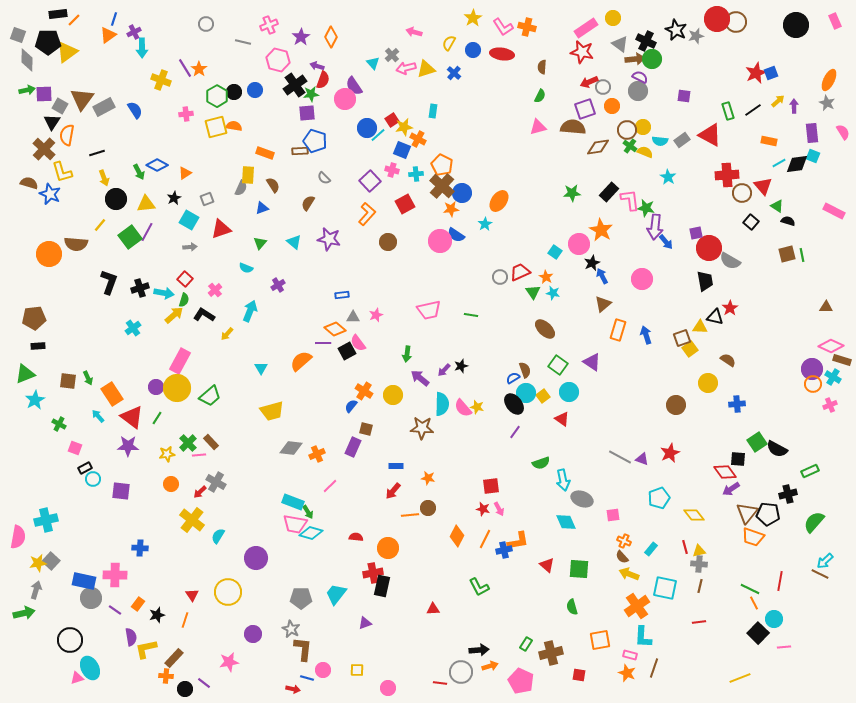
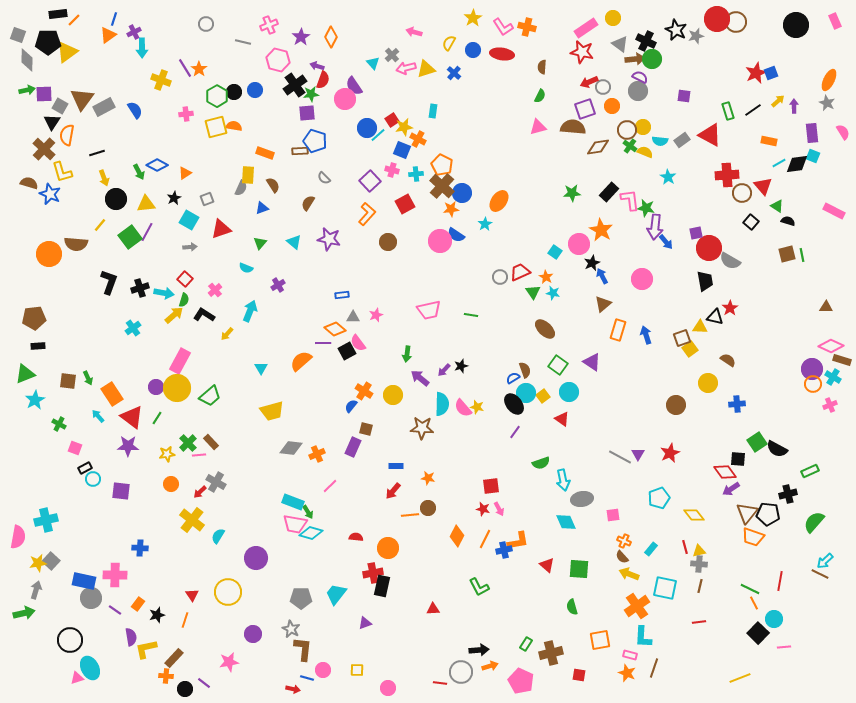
purple triangle at (642, 459): moved 4 px left, 5 px up; rotated 40 degrees clockwise
gray ellipse at (582, 499): rotated 30 degrees counterclockwise
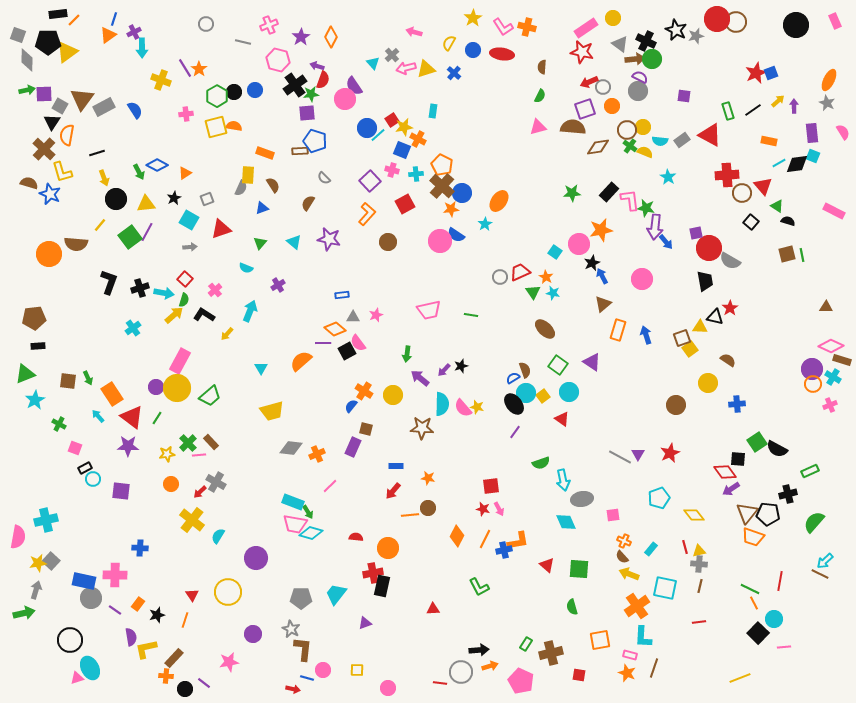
orange star at (601, 230): rotated 30 degrees clockwise
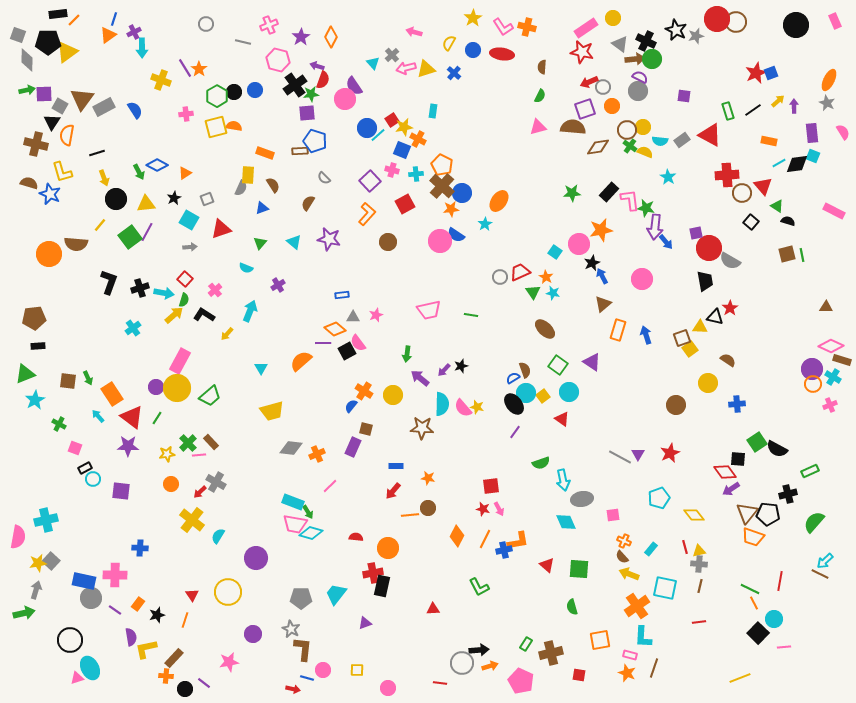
brown cross at (44, 149): moved 8 px left, 5 px up; rotated 30 degrees counterclockwise
gray circle at (461, 672): moved 1 px right, 9 px up
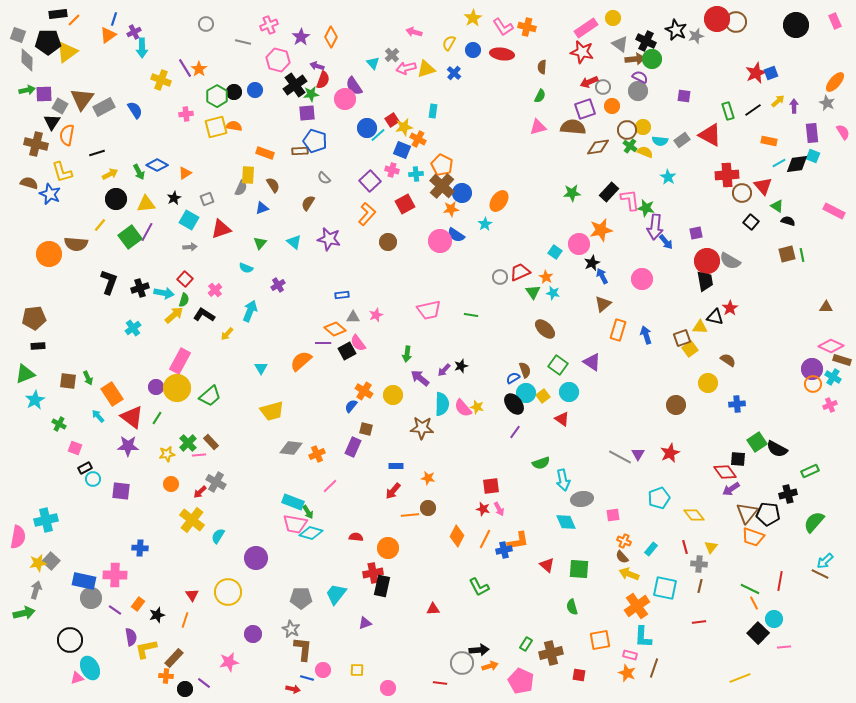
orange ellipse at (829, 80): moved 6 px right, 2 px down; rotated 15 degrees clockwise
yellow arrow at (104, 178): moved 6 px right, 4 px up; rotated 98 degrees counterclockwise
red circle at (709, 248): moved 2 px left, 13 px down
yellow triangle at (699, 551): moved 12 px right, 4 px up; rotated 40 degrees counterclockwise
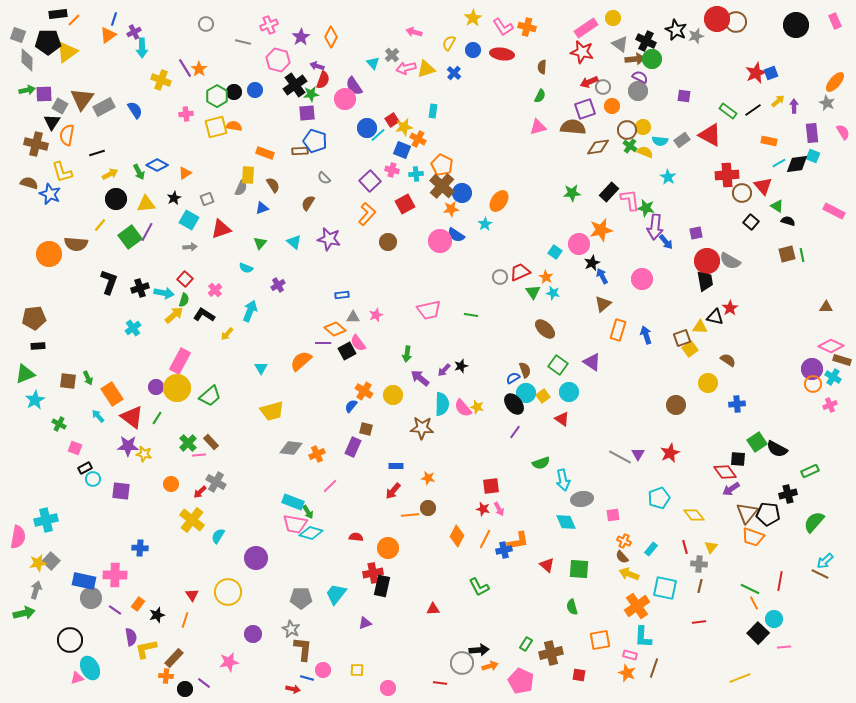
green rectangle at (728, 111): rotated 36 degrees counterclockwise
yellow star at (167, 454): moved 23 px left; rotated 21 degrees clockwise
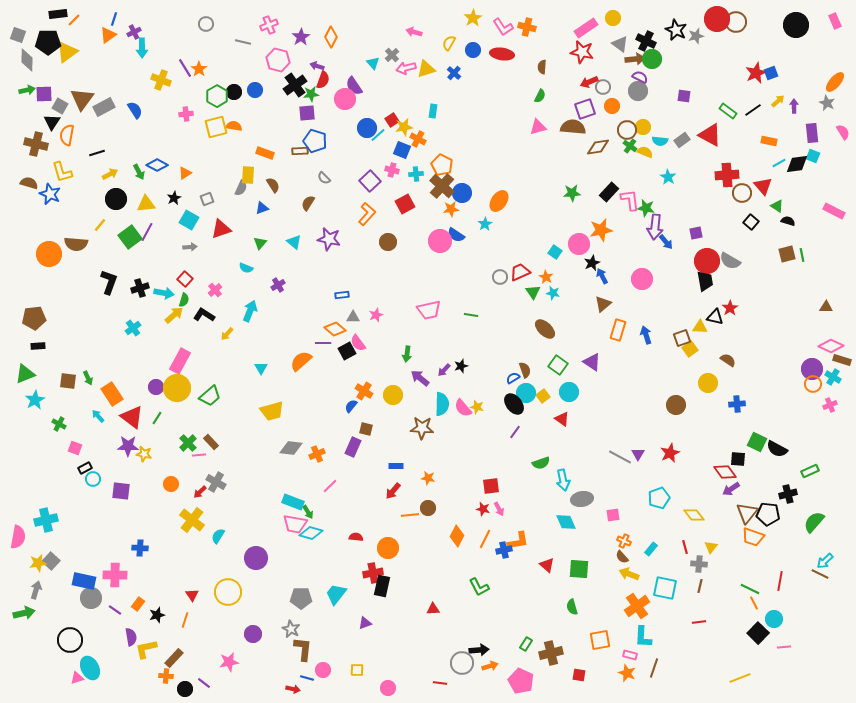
green square at (757, 442): rotated 30 degrees counterclockwise
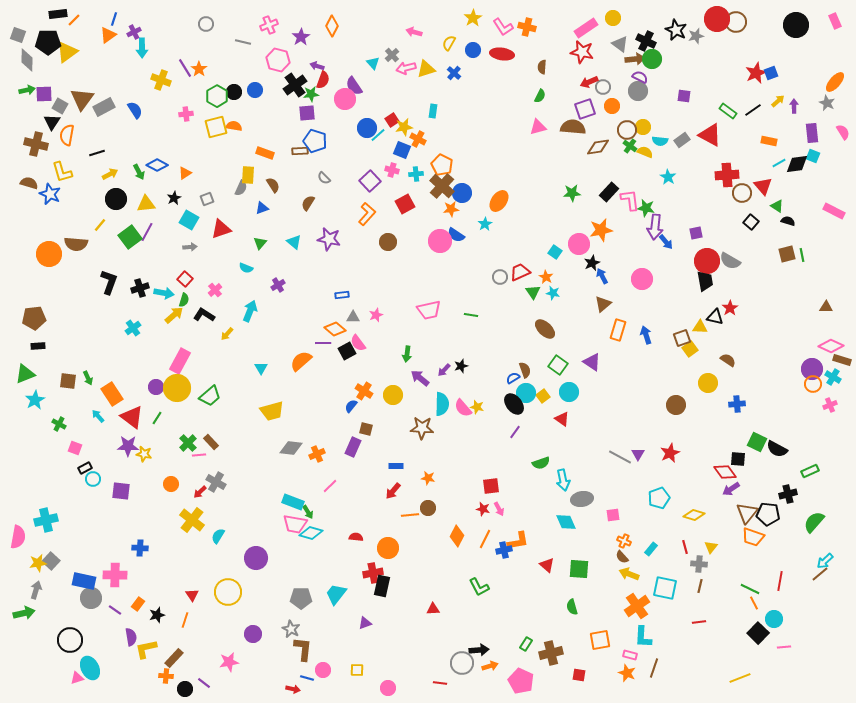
orange diamond at (331, 37): moved 1 px right, 11 px up
yellow diamond at (694, 515): rotated 35 degrees counterclockwise
brown line at (820, 574): rotated 66 degrees counterclockwise
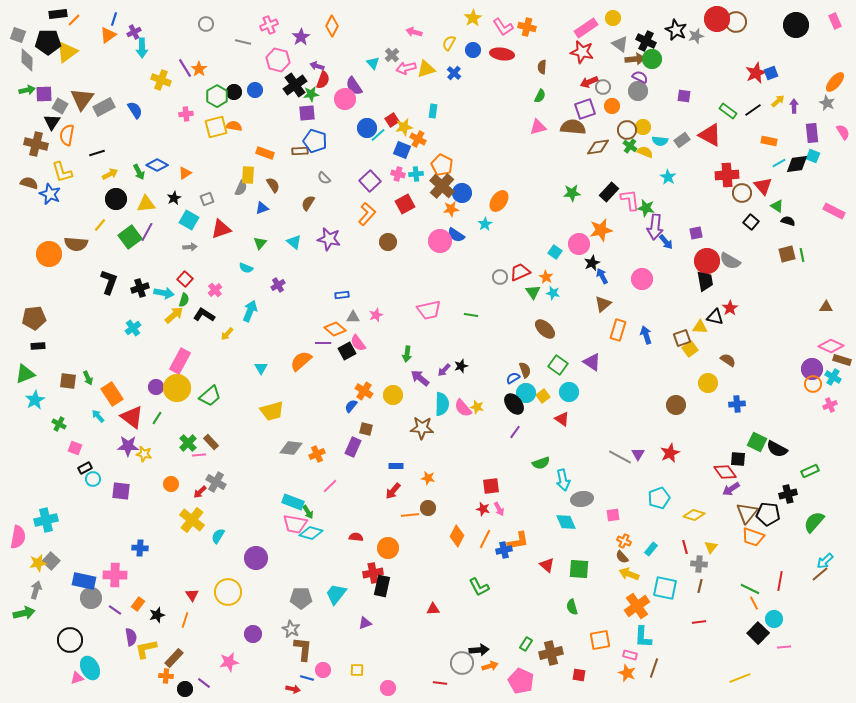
pink cross at (392, 170): moved 6 px right, 4 px down
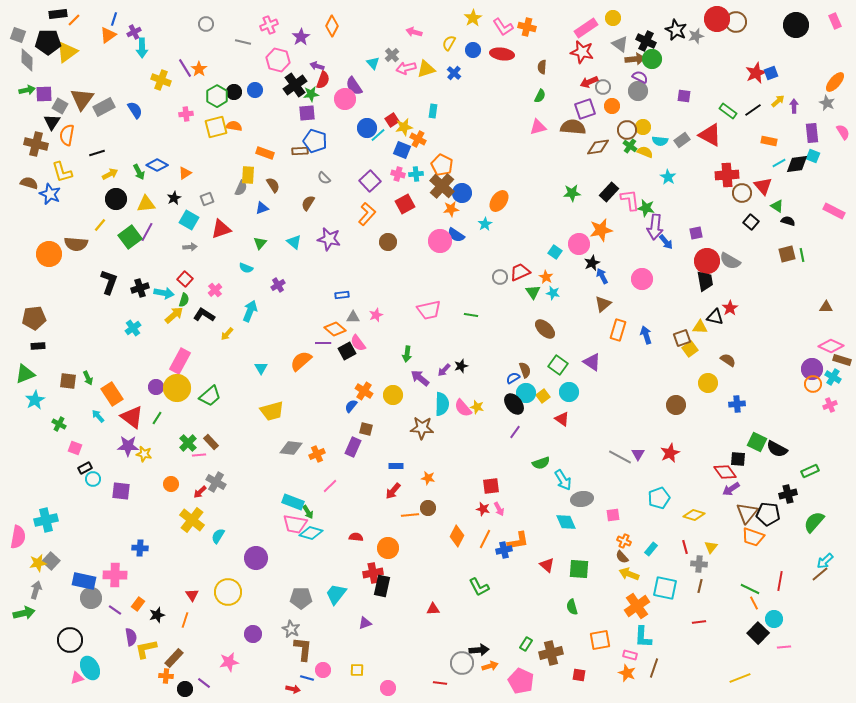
cyan arrow at (563, 480): rotated 20 degrees counterclockwise
